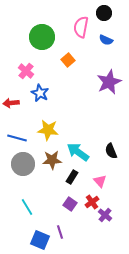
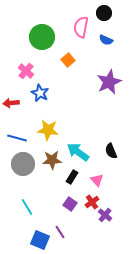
pink triangle: moved 3 px left, 1 px up
purple line: rotated 16 degrees counterclockwise
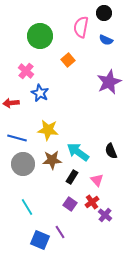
green circle: moved 2 px left, 1 px up
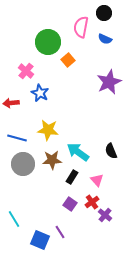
green circle: moved 8 px right, 6 px down
blue semicircle: moved 1 px left, 1 px up
cyan line: moved 13 px left, 12 px down
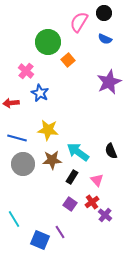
pink semicircle: moved 2 px left, 5 px up; rotated 20 degrees clockwise
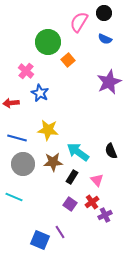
brown star: moved 1 px right, 2 px down
purple cross: rotated 24 degrees clockwise
cyan line: moved 22 px up; rotated 36 degrees counterclockwise
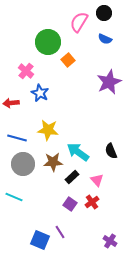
black rectangle: rotated 16 degrees clockwise
purple cross: moved 5 px right, 26 px down; rotated 32 degrees counterclockwise
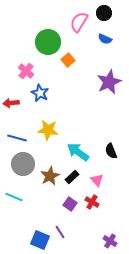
brown star: moved 3 px left, 14 px down; rotated 24 degrees counterclockwise
red cross: rotated 24 degrees counterclockwise
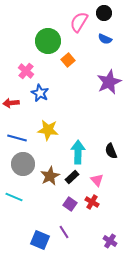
green circle: moved 1 px up
cyan arrow: rotated 55 degrees clockwise
purple line: moved 4 px right
